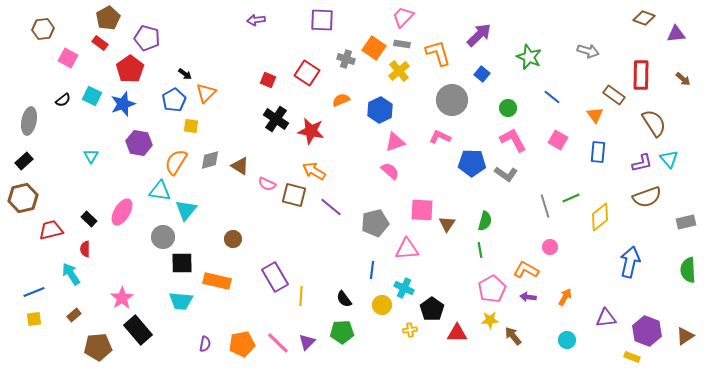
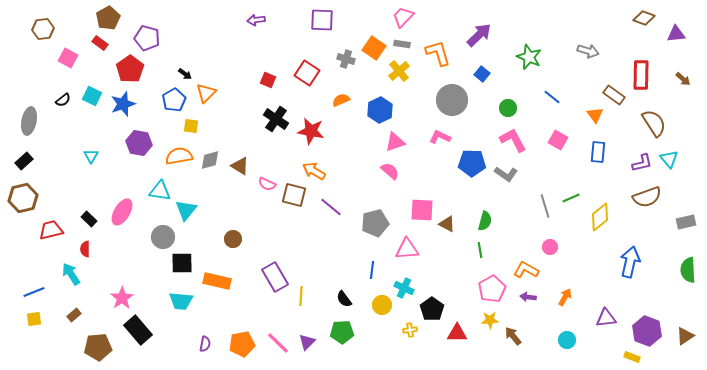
orange semicircle at (176, 162): moved 3 px right, 6 px up; rotated 48 degrees clockwise
brown triangle at (447, 224): rotated 36 degrees counterclockwise
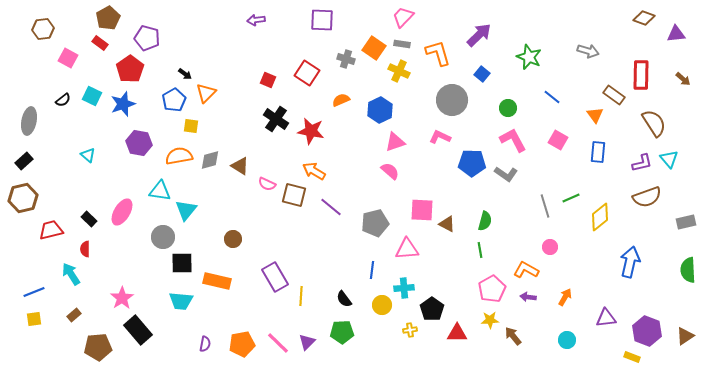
yellow cross at (399, 71): rotated 25 degrees counterclockwise
cyan triangle at (91, 156): moved 3 px left, 1 px up; rotated 21 degrees counterclockwise
cyan cross at (404, 288): rotated 30 degrees counterclockwise
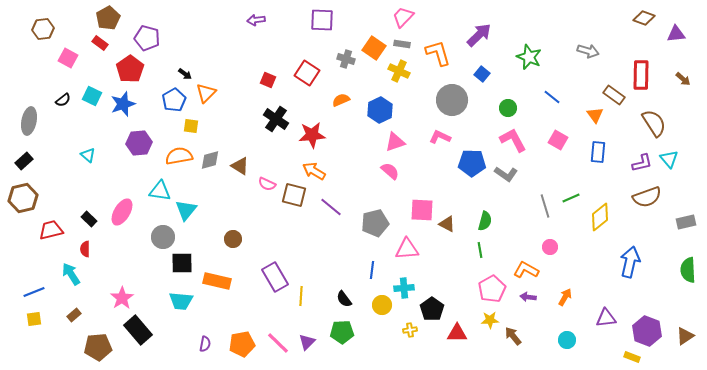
red star at (311, 131): moved 1 px right, 4 px down; rotated 16 degrees counterclockwise
purple hexagon at (139, 143): rotated 15 degrees counterclockwise
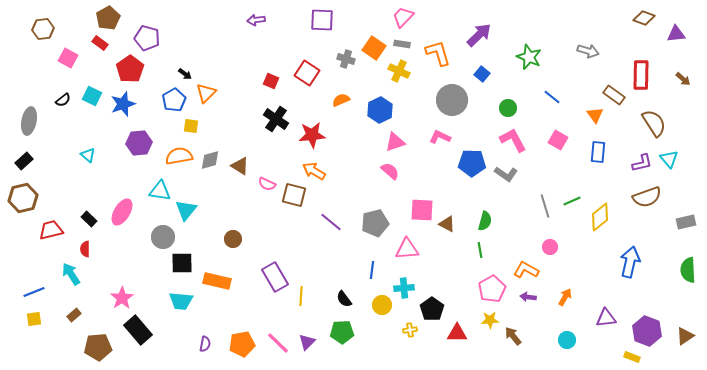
red square at (268, 80): moved 3 px right, 1 px down
green line at (571, 198): moved 1 px right, 3 px down
purple line at (331, 207): moved 15 px down
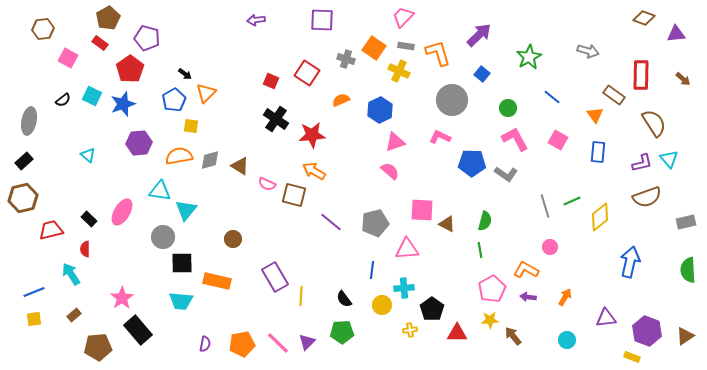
gray rectangle at (402, 44): moved 4 px right, 2 px down
green star at (529, 57): rotated 20 degrees clockwise
pink L-shape at (513, 140): moved 2 px right, 1 px up
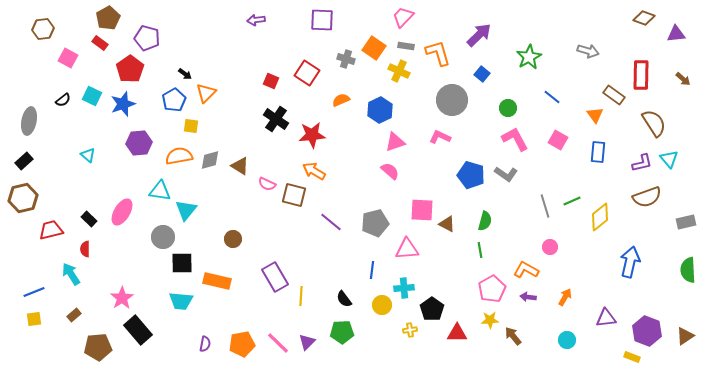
blue pentagon at (472, 163): moved 1 px left, 12 px down; rotated 16 degrees clockwise
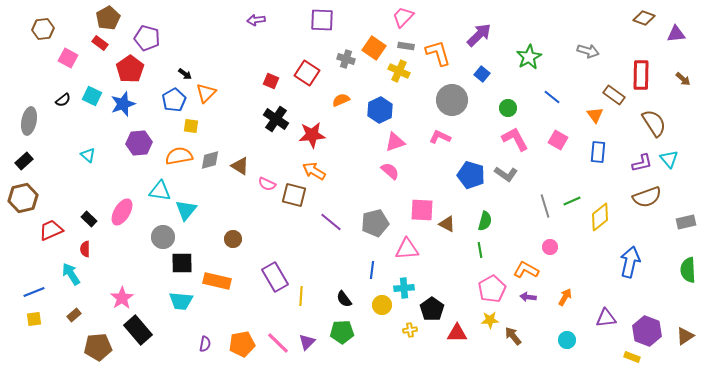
red trapezoid at (51, 230): rotated 10 degrees counterclockwise
